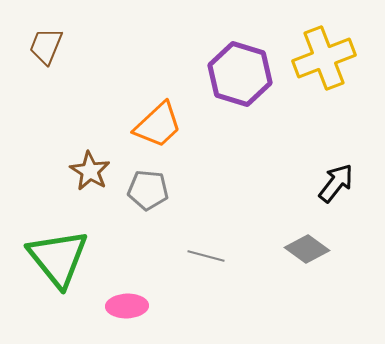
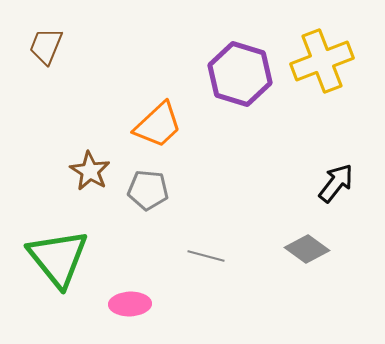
yellow cross: moved 2 px left, 3 px down
pink ellipse: moved 3 px right, 2 px up
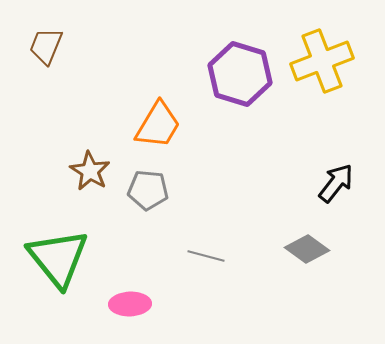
orange trapezoid: rotated 16 degrees counterclockwise
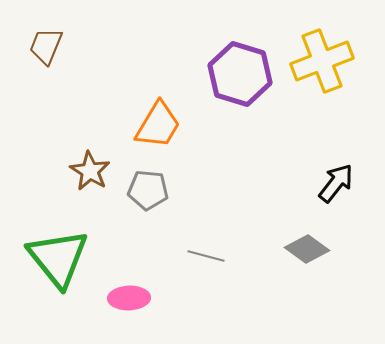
pink ellipse: moved 1 px left, 6 px up
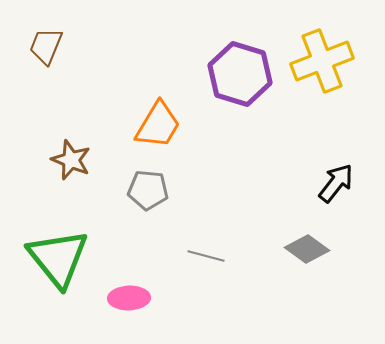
brown star: moved 19 px left, 11 px up; rotated 9 degrees counterclockwise
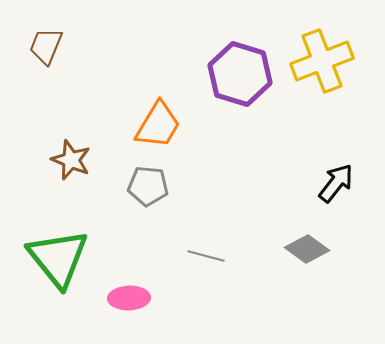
gray pentagon: moved 4 px up
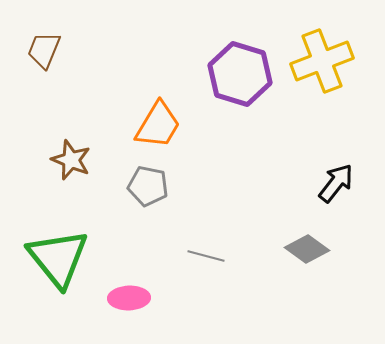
brown trapezoid: moved 2 px left, 4 px down
gray pentagon: rotated 6 degrees clockwise
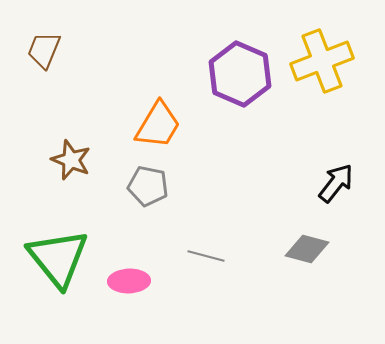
purple hexagon: rotated 6 degrees clockwise
gray diamond: rotated 21 degrees counterclockwise
pink ellipse: moved 17 px up
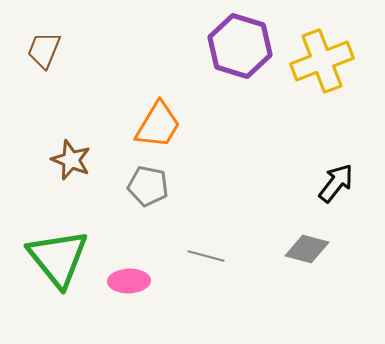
purple hexagon: moved 28 px up; rotated 6 degrees counterclockwise
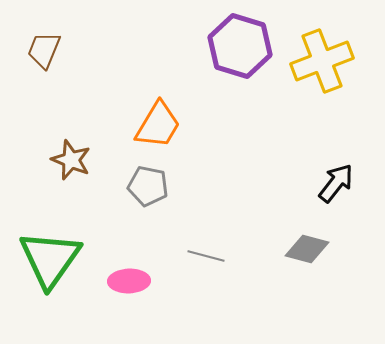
green triangle: moved 8 px left, 1 px down; rotated 14 degrees clockwise
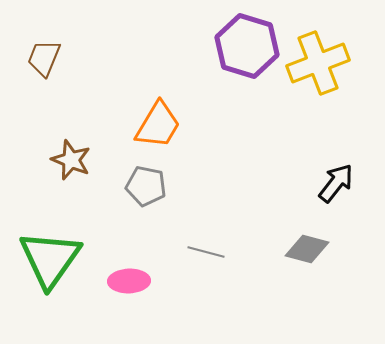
purple hexagon: moved 7 px right
brown trapezoid: moved 8 px down
yellow cross: moved 4 px left, 2 px down
gray pentagon: moved 2 px left
gray line: moved 4 px up
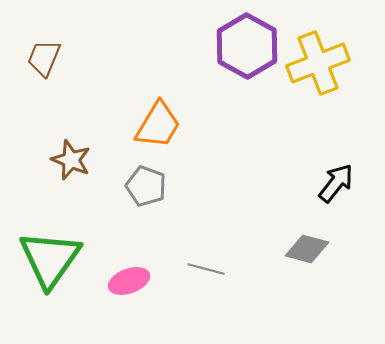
purple hexagon: rotated 12 degrees clockwise
gray pentagon: rotated 9 degrees clockwise
gray line: moved 17 px down
pink ellipse: rotated 18 degrees counterclockwise
